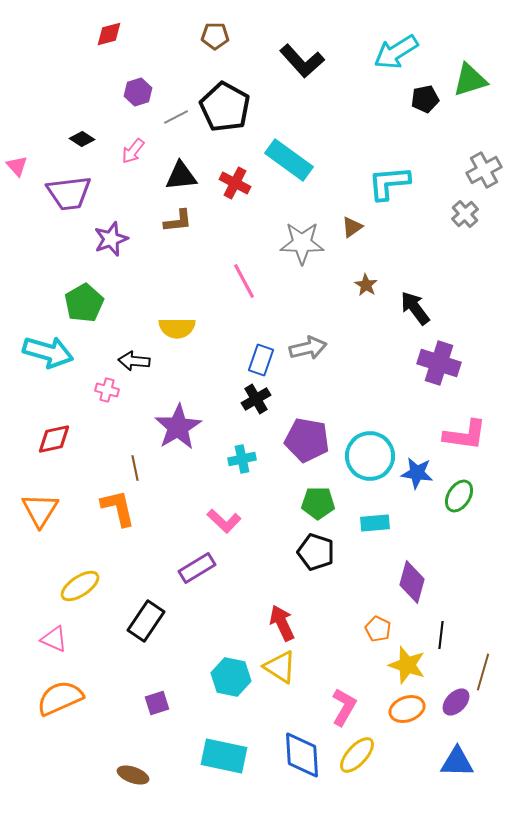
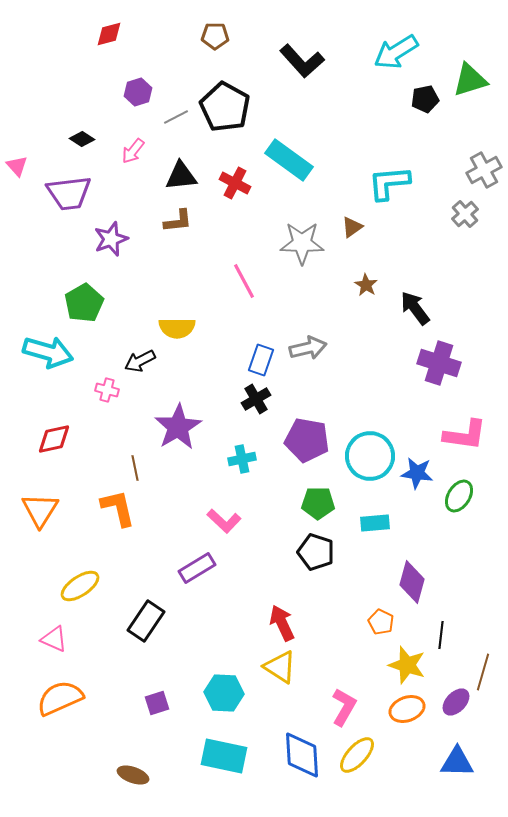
black arrow at (134, 361): moved 6 px right; rotated 32 degrees counterclockwise
orange pentagon at (378, 629): moved 3 px right, 7 px up
cyan hexagon at (231, 677): moved 7 px left, 16 px down; rotated 9 degrees counterclockwise
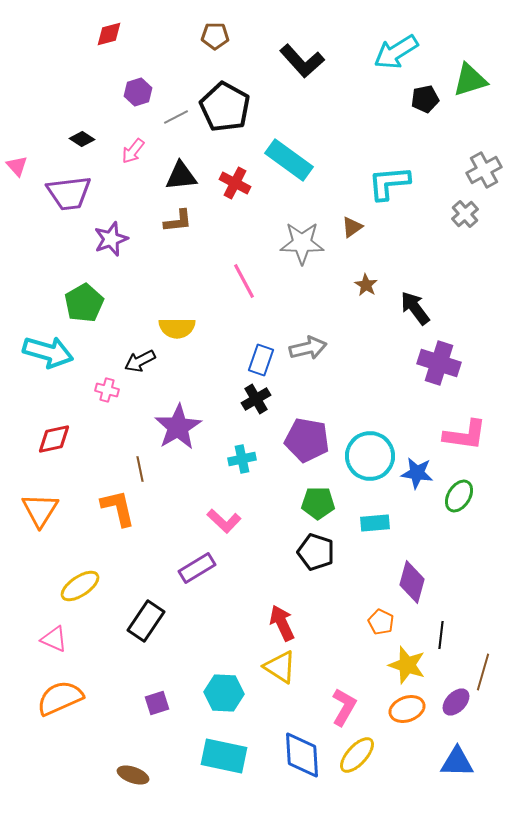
brown line at (135, 468): moved 5 px right, 1 px down
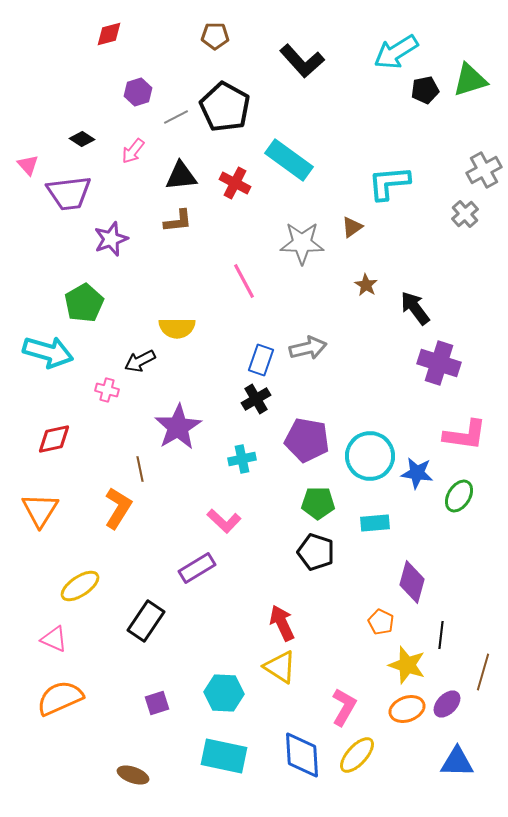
black pentagon at (425, 99): moved 9 px up
pink triangle at (17, 166): moved 11 px right, 1 px up
orange L-shape at (118, 508): rotated 45 degrees clockwise
purple ellipse at (456, 702): moved 9 px left, 2 px down
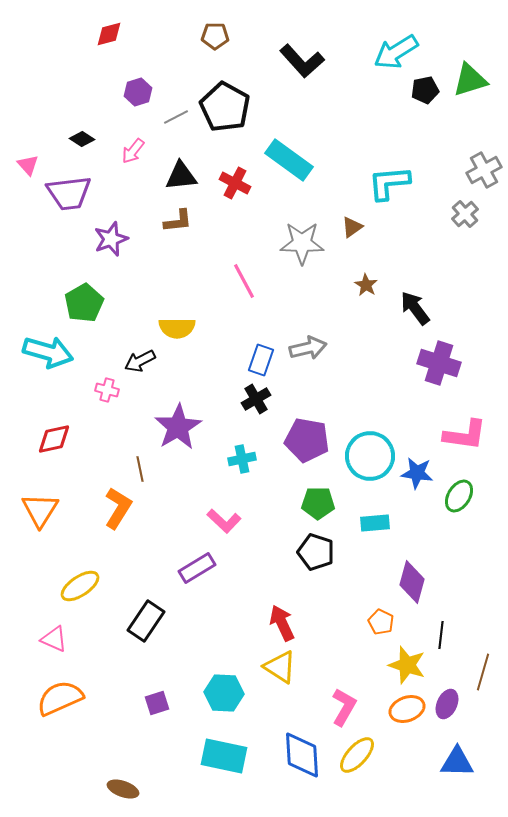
purple ellipse at (447, 704): rotated 20 degrees counterclockwise
brown ellipse at (133, 775): moved 10 px left, 14 px down
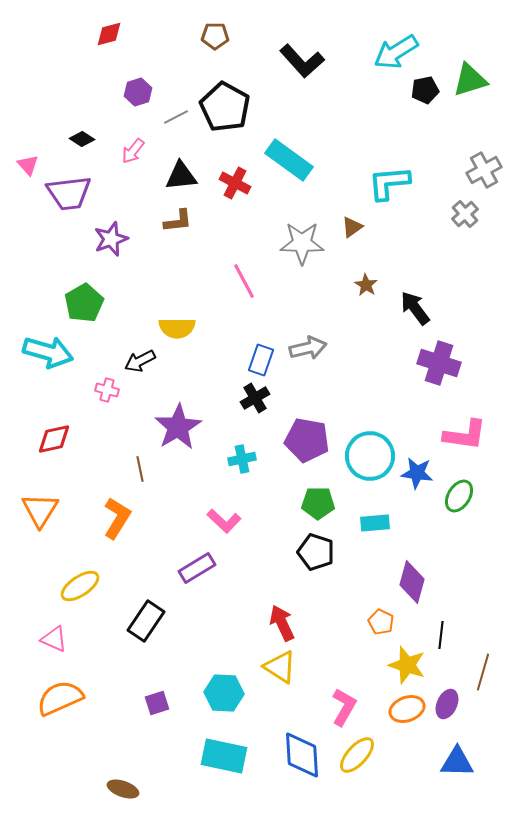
black cross at (256, 399): moved 1 px left, 1 px up
orange L-shape at (118, 508): moved 1 px left, 10 px down
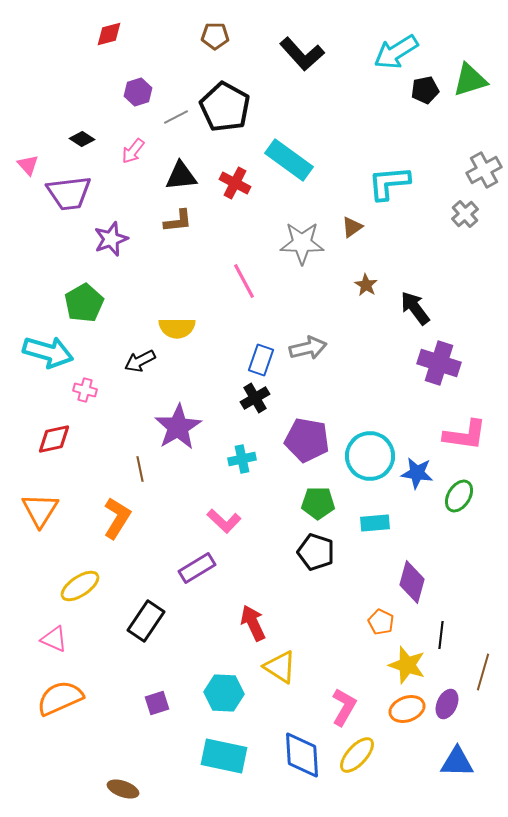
black L-shape at (302, 61): moved 7 px up
pink cross at (107, 390): moved 22 px left
red arrow at (282, 623): moved 29 px left
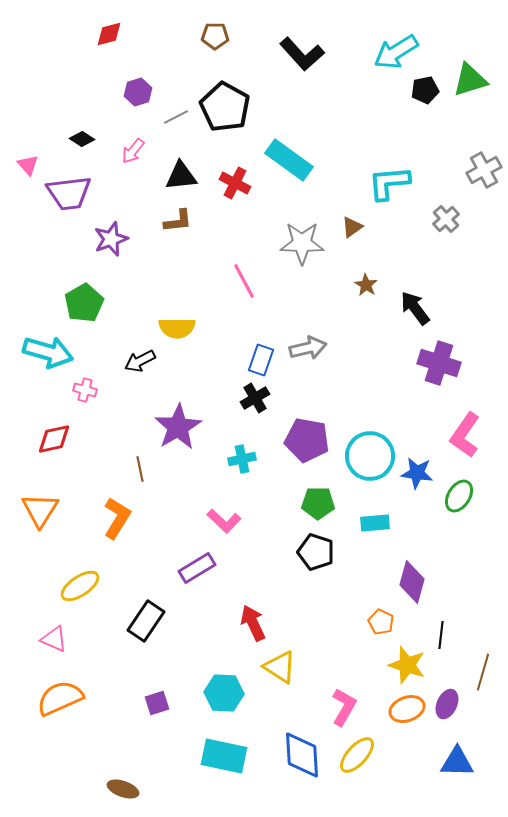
gray cross at (465, 214): moved 19 px left, 5 px down
pink L-shape at (465, 435): rotated 117 degrees clockwise
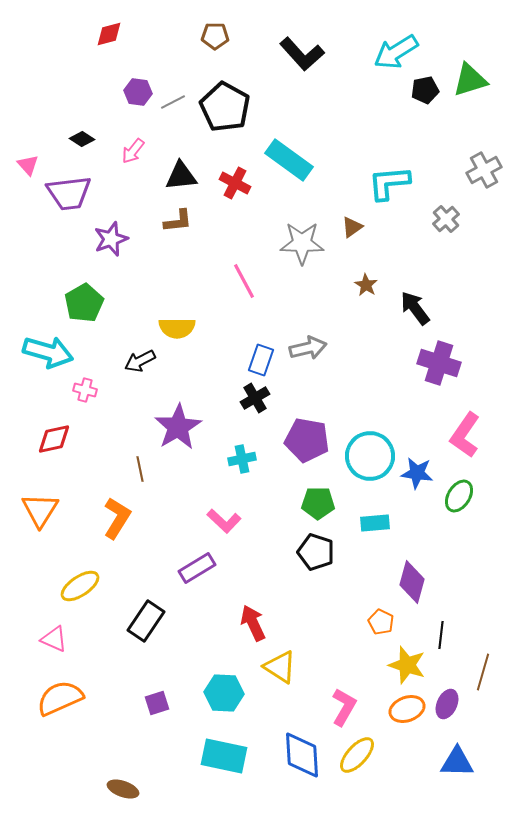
purple hexagon at (138, 92): rotated 24 degrees clockwise
gray line at (176, 117): moved 3 px left, 15 px up
